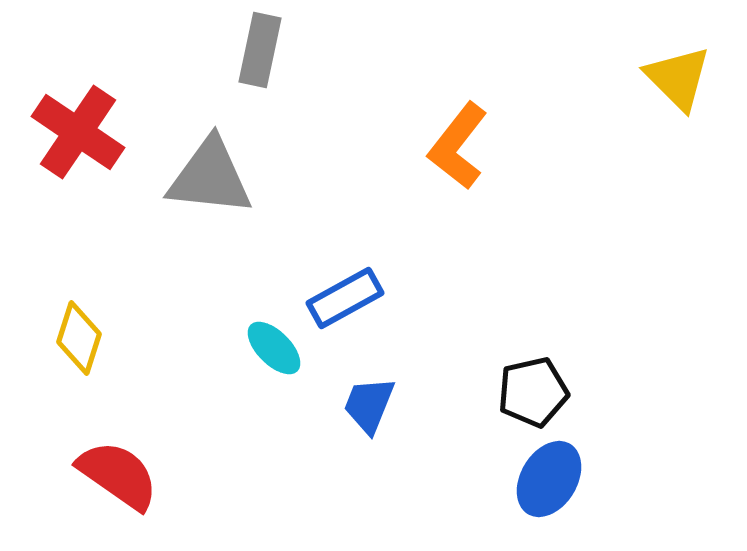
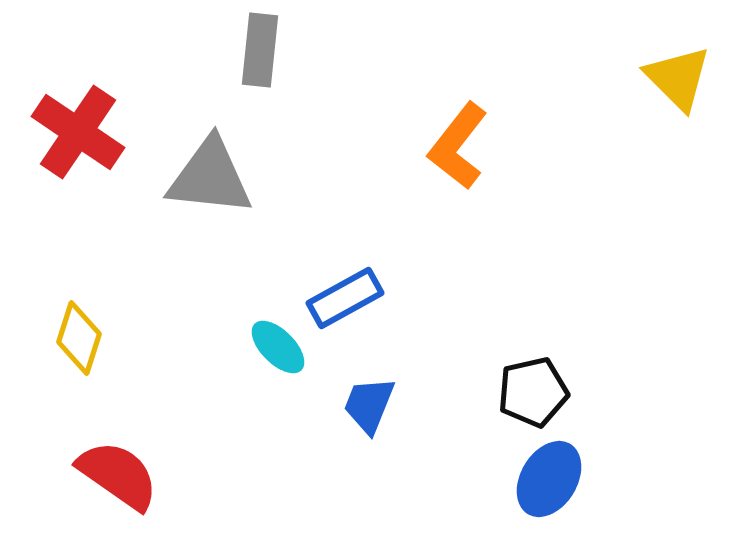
gray rectangle: rotated 6 degrees counterclockwise
cyan ellipse: moved 4 px right, 1 px up
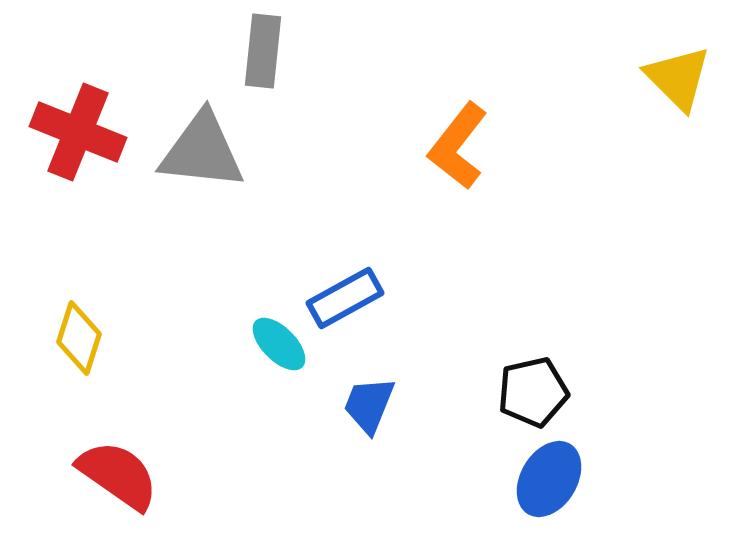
gray rectangle: moved 3 px right, 1 px down
red cross: rotated 12 degrees counterclockwise
gray triangle: moved 8 px left, 26 px up
cyan ellipse: moved 1 px right, 3 px up
